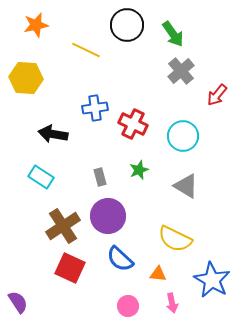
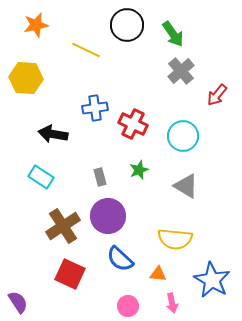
yellow semicircle: rotated 20 degrees counterclockwise
red square: moved 6 px down
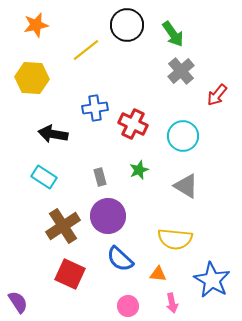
yellow line: rotated 64 degrees counterclockwise
yellow hexagon: moved 6 px right
cyan rectangle: moved 3 px right
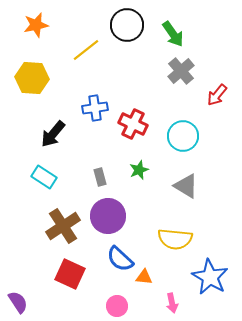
black arrow: rotated 60 degrees counterclockwise
orange triangle: moved 14 px left, 3 px down
blue star: moved 2 px left, 3 px up
pink circle: moved 11 px left
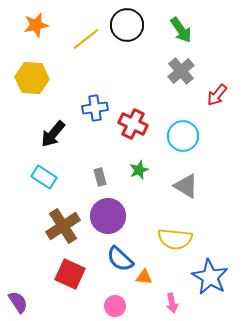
green arrow: moved 8 px right, 4 px up
yellow line: moved 11 px up
pink circle: moved 2 px left
